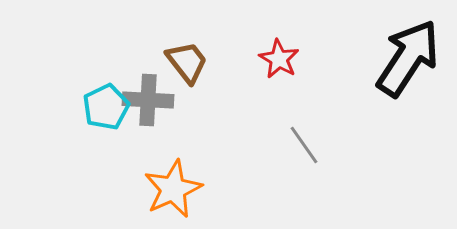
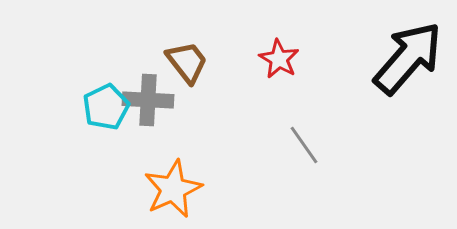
black arrow: rotated 8 degrees clockwise
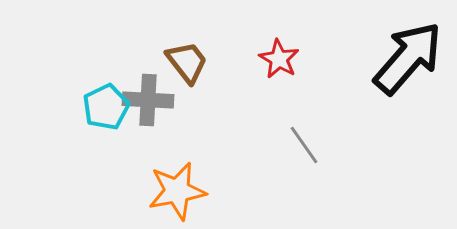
orange star: moved 4 px right, 2 px down; rotated 14 degrees clockwise
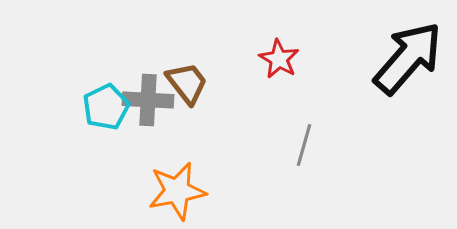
brown trapezoid: moved 21 px down
gray line: rotated 51 degrees clockwise
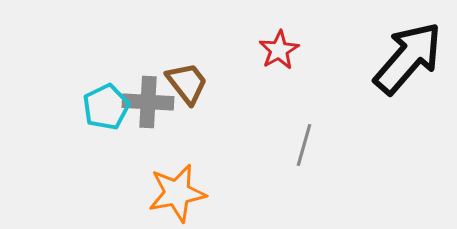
red star: moved 9 px up; rotated 12 degrees clockwise
gray cross: moved 2 px down
orange star: moved 2 px down
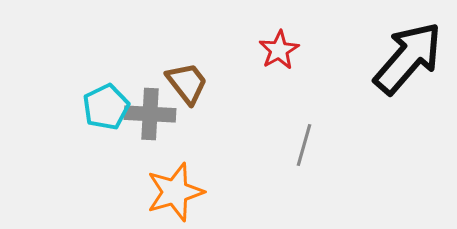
gray cross: moved 2 px right, 12 px down
orange star: moved 2 px left, 1 px up; rotated 6 degrees counterclockwise
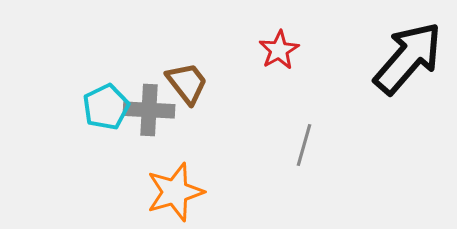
gray cross: moved 1 px left, 4 px up
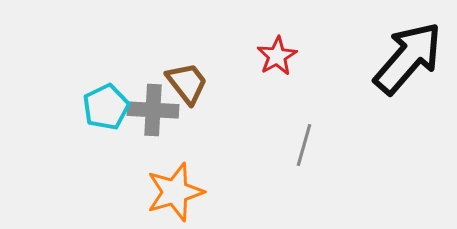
red star: moved 2 px left, 6 px down
gray cross: moved 4 px right
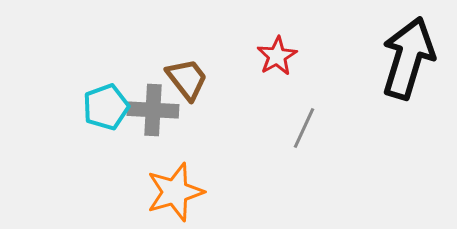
black arrow: rotated 24 degrees counterclockwise
brown trapezoid: moved 4 px up
cyan pentagon: rotated 6 degrees clockwise
gray line: moved 17 px up; rotated 9 degrees clockwise
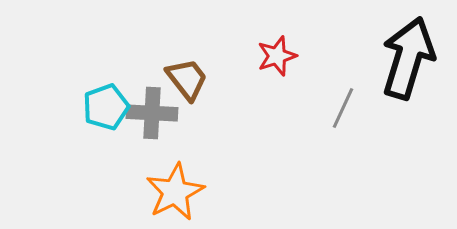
red star: rotated 12 degrees clockwise
gray cross: moved 1 px left, 3 px down
gray line: moved 39 px right, 20 px up
orange star: rotated 10 degrees counterclockwise
